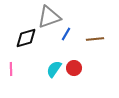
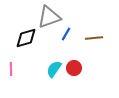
brown line: moved 1 px left, 1 px up
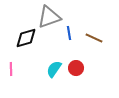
blue line: moved 3 px right, 1 px up; rotated 40 degrees counterclockwise
brown line: rotated 30 degrees clockwise
red circle: moved 2 px right
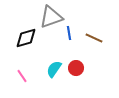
gray triangle: moved 2 px right
pink line: moved 11 px right, 7 px down; rotated 32 degrees counterclockwise
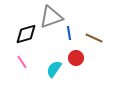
black diamond: moved 4 px up
red circle: moved 10 px up
pink line: moved 14 px up
